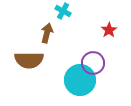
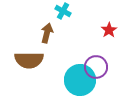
purple circle: moved 3 px right, 4 px down
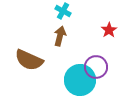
brown arrow: moved 13 px right, 3 px down
brown semicircle: rotated 24 degrees clockwise
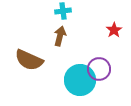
cyan cross: rotated 35 degrees counterclockwise
red star: moved 5 px right
purple circle: moved 3 px right, 2 px down
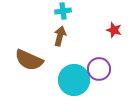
red star: rotated 21 degrees counterclockwise
cyan circle: moved 6 px left
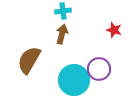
brown arrow: moved 2 px right, 2 px up
brown semicircle: rotated 96 degrees clockwise
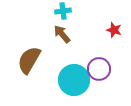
brown arrow: rotated 54 degrees counterclockwise
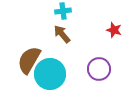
cyan circle: moved 24 px left, 6 px up
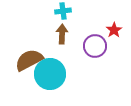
red star: rotated 21 degrees clockwise
brown arrow: rotated 42 degrees clockwise
brown semicircle: rotated 32 degrees clockwise
purple circle: moved 4 px left, 23 px up
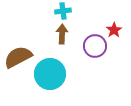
brown semicircle: moved 11 px left, 3 px up
